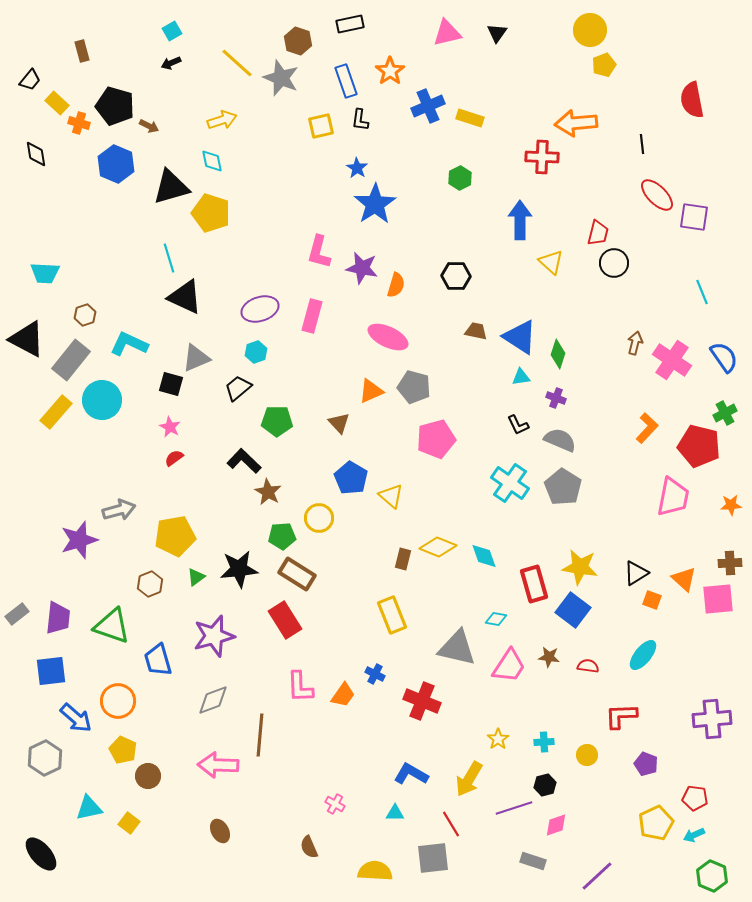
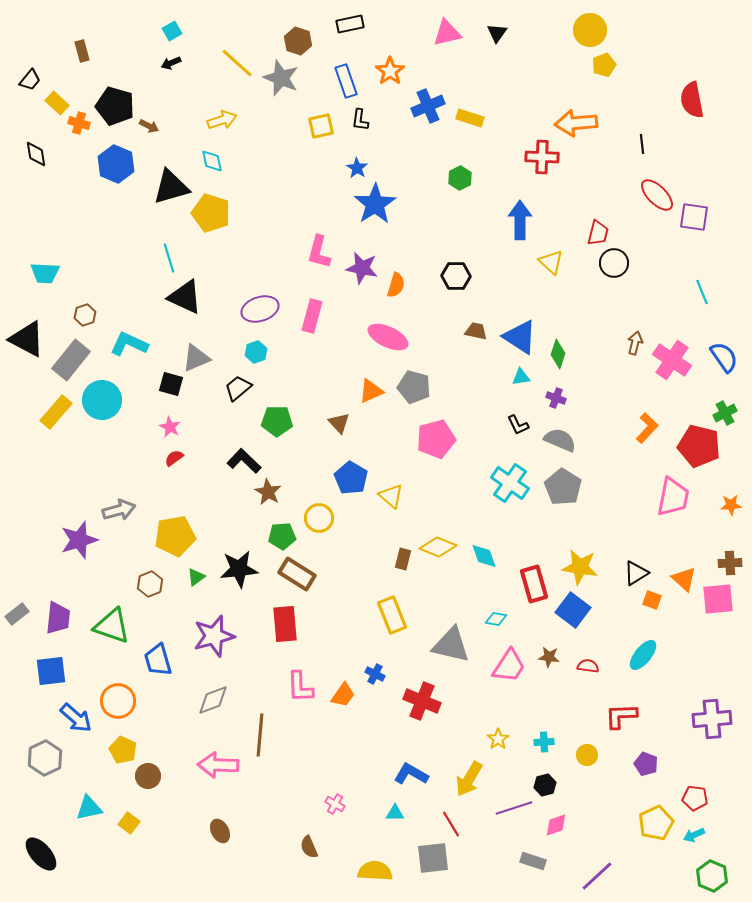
red rectangle at (285, 620): moved 4 px down; rotated 27 degrees clockwise
gray triangle at (457, 648): moved 6 px left, 3 px up
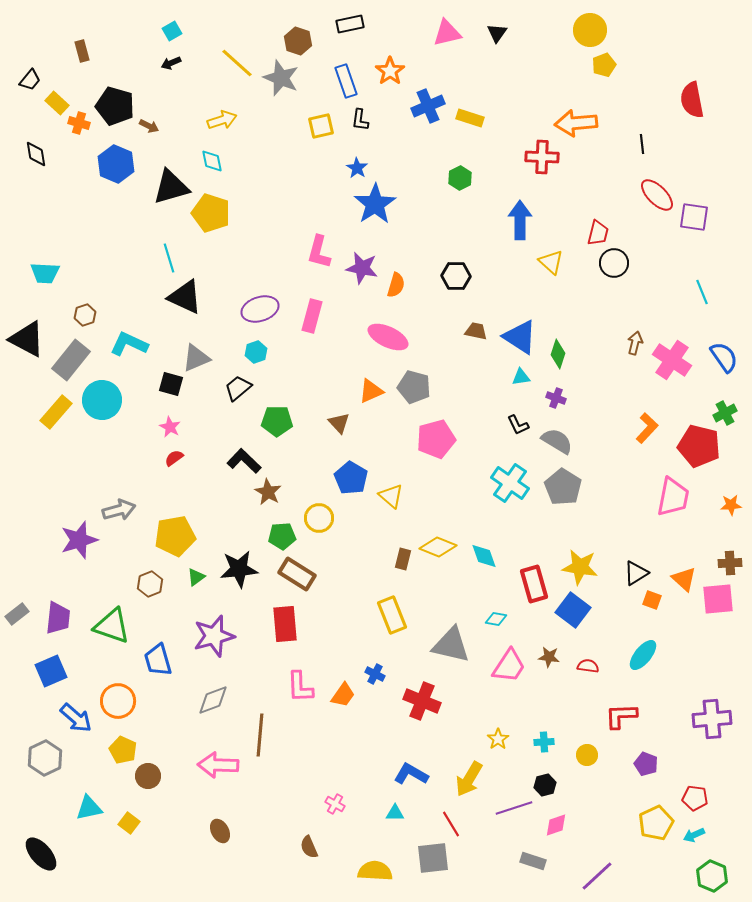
gray semicircle at (560, 440): moved 3 px left, 1 px down; rotated 8 degrees clockwise
blue square at (51, 671): rotated 16 degrees counterclockwise
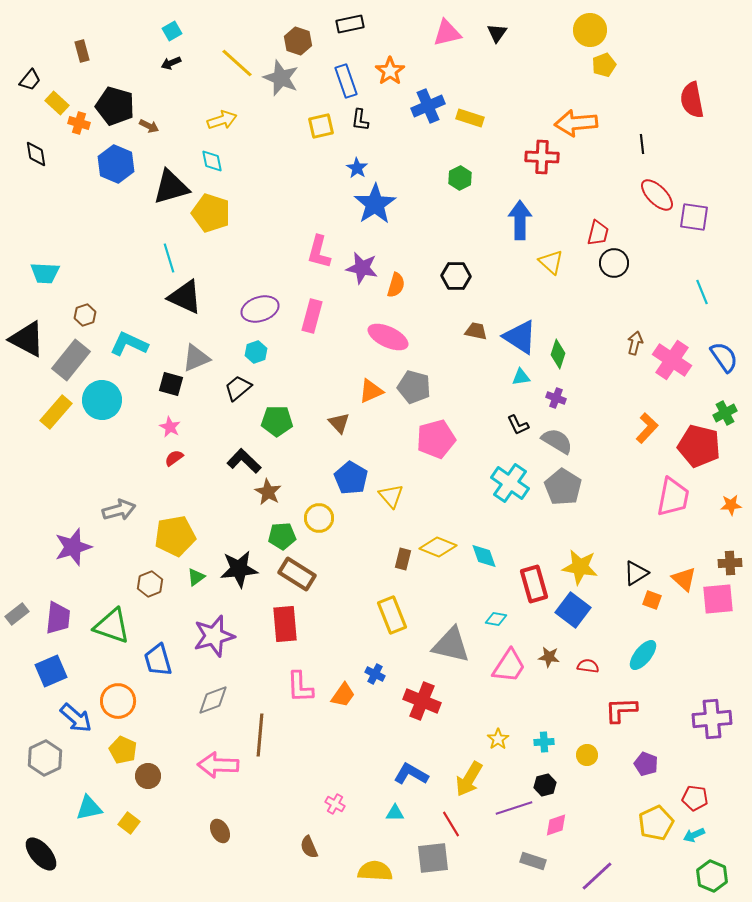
yellow triangle at (391, 496): rotated 8 degrees clockwise
purple star at (79, 540): moved 6 px left, 7 px down
red L-shape at (621, 716): moved 6 px up
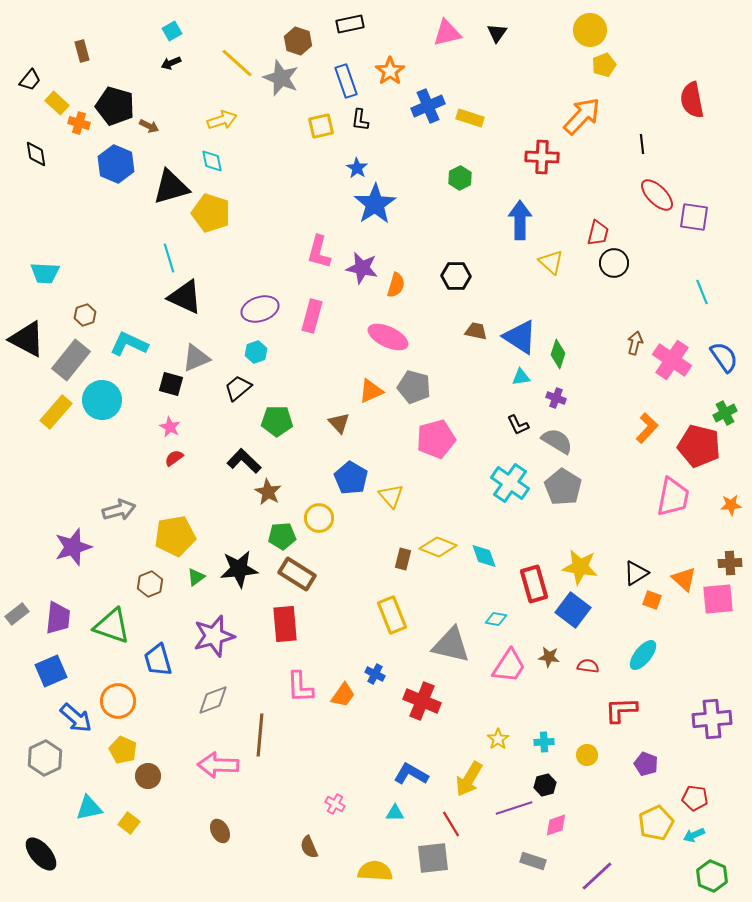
orange arrow at (576, 123): moved 6 px right, 7 px up; rotated 138 degrees clockwise
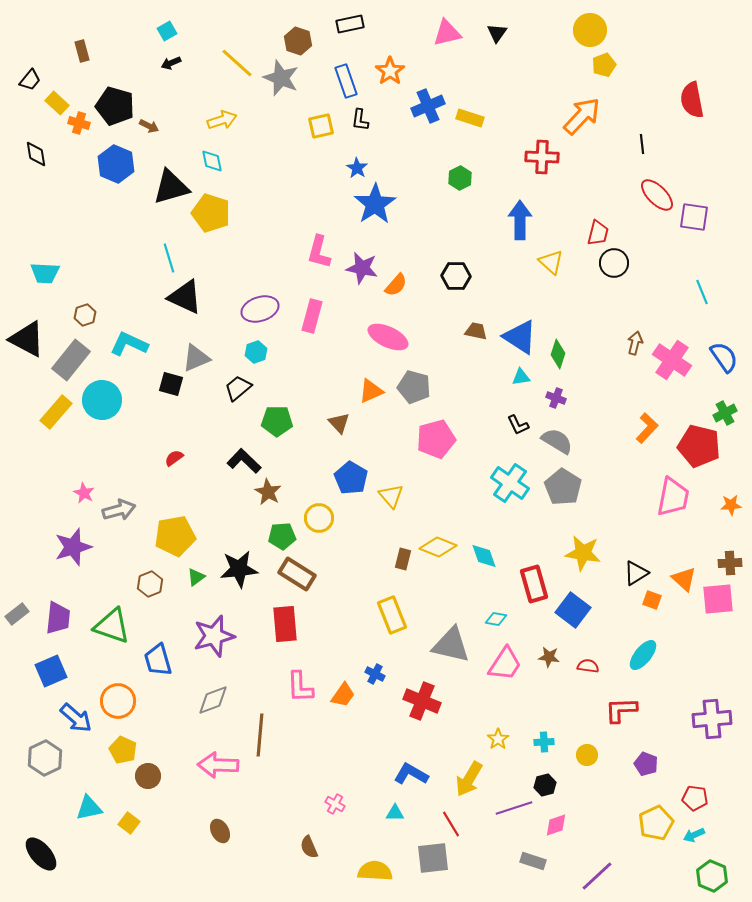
cyan square at (172, 31): moved 5 px left
orange semicircle at (396, 285): rotated 25 degrees clockwise
pink star at (170, 427): moved 86 px left, 66 px down
yellow star at (580, 567): moved 3 px right, 14 px up
pink trapezoid at (509, 666): moved 4 px left, 2 px up
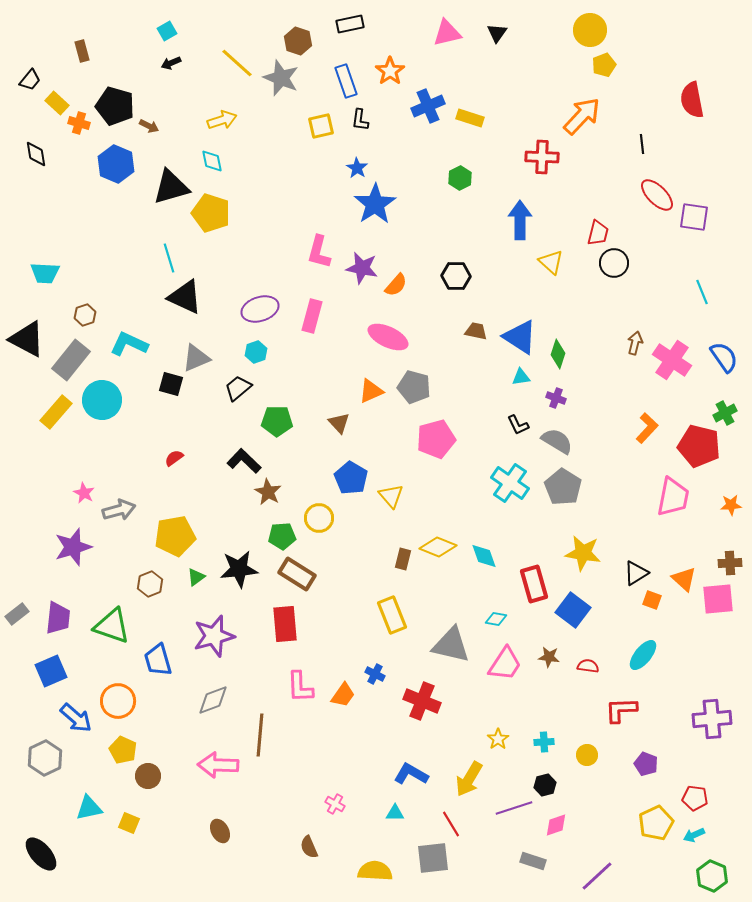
yellow square at (129, 823): rotated 15 degrees counterclockwise
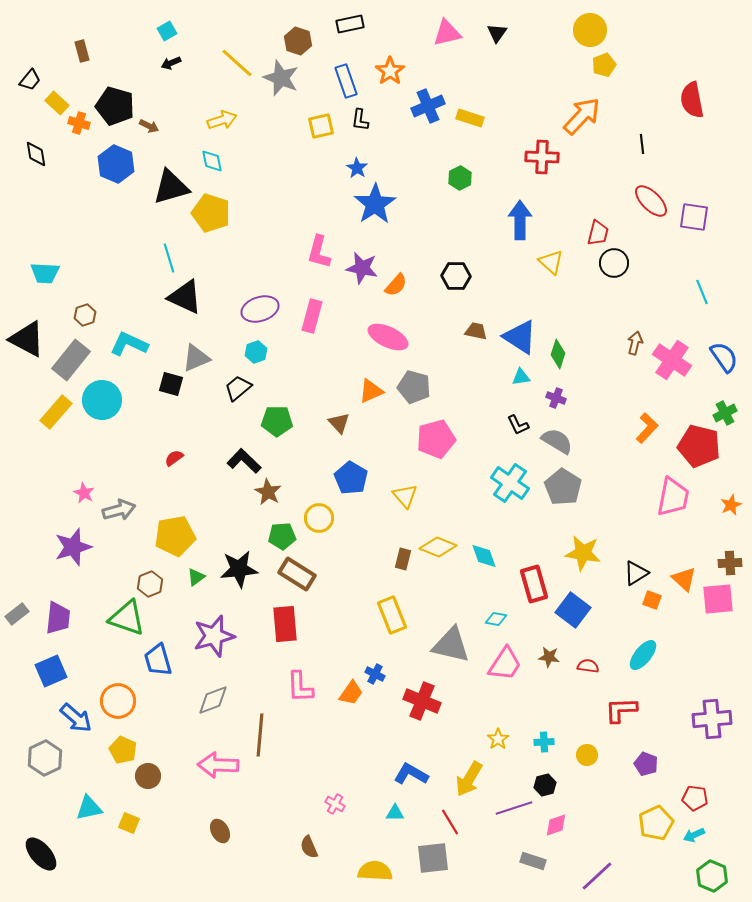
red ellipse at (657, 195): moved 6 px left, 6 px down
yellow triangle at (391, 496): moved 14 px right
orange star at (731, 505): rotated 20 degrees counterclockwise
green triangle at (112, 626): moved 15 px right, 8 px up
orange trapezoid at (343, 695): moved 8 px right, 2 px up
red line at (451, 824): moved 1 px left, 2 px up
